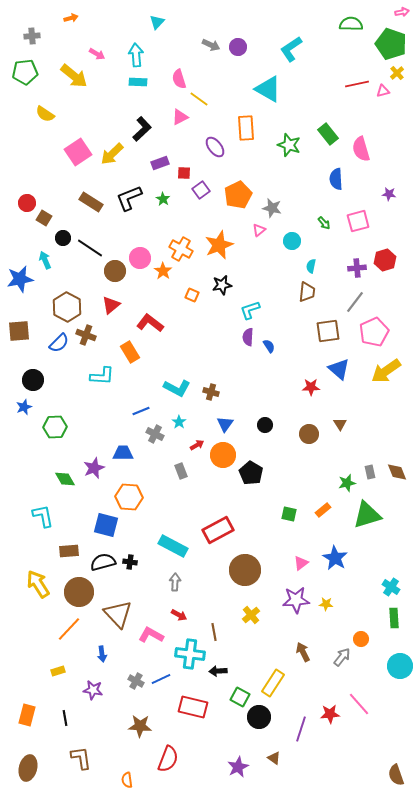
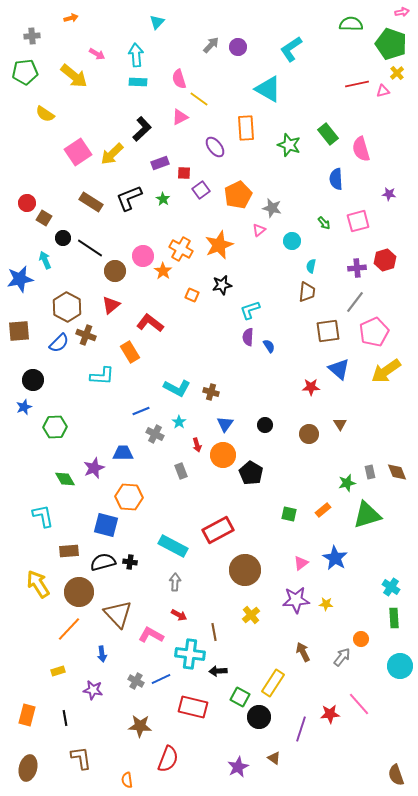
gray arrow at (211, 45): rotated 72 degrees counterclockwise
pink circle at (140, 258): moved 3 px right, 2 px up
red arrow at (197, 445): rotated 104 degrees clockwise
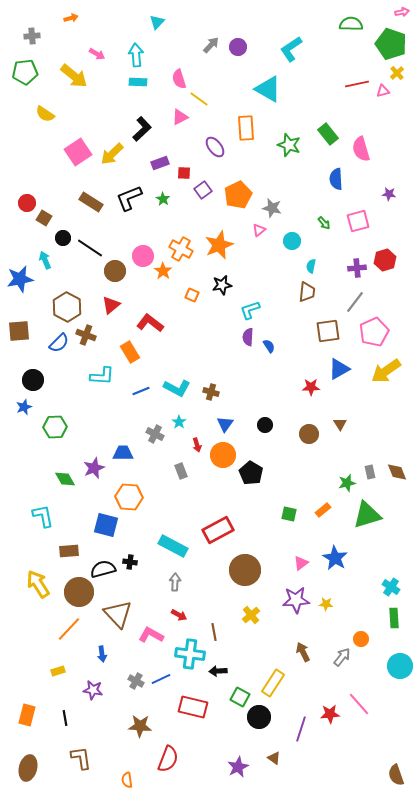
purple square at (201, 190): moved 2 px right
blue triangle at (339, 369): rotated 50 degrees clockwise
blue line at (141, 411): moved 20 px up
black semicircle at (103, 562): moved 7 px down
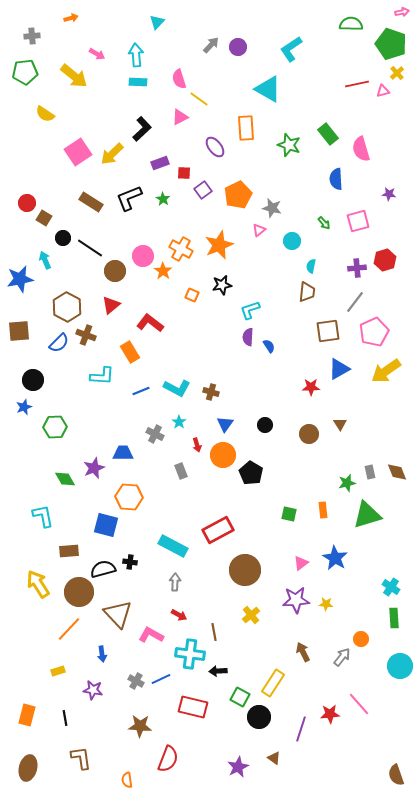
orange rectangle at (323, 510): rotated 56 degrees counterclockwise
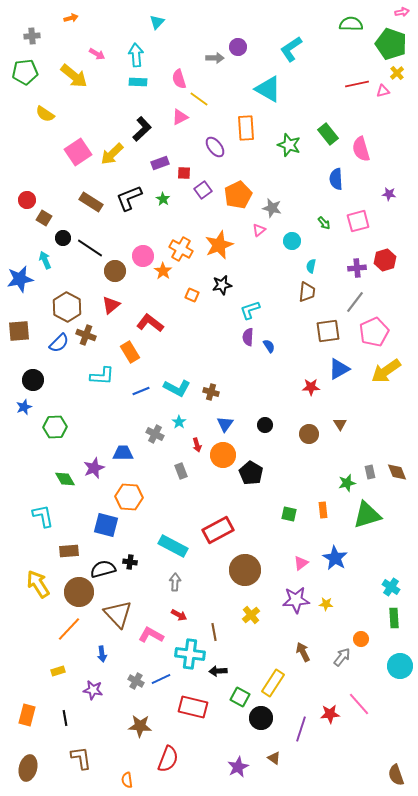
gray arrow at (211, 45): moved 4 px right, 13 px down; rotated 48 degrees clockwise
red circle at (27, 203): moved 3 px up
black circle at (259, 717): moved 2 px right, 1 px down
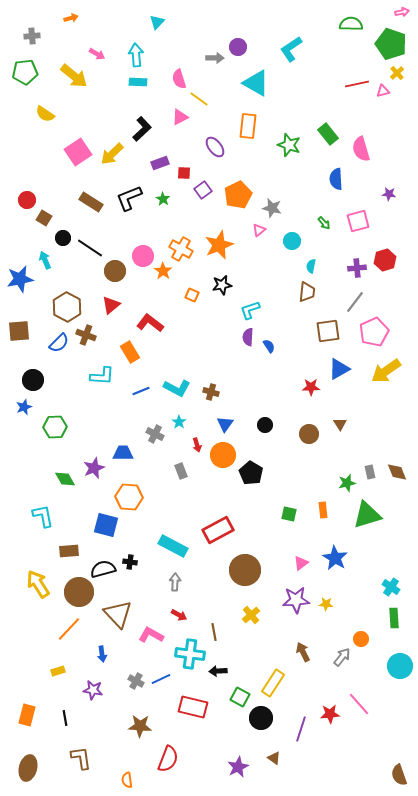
cyan triangle at (268, 89): moved 12 px left, 6 px up
orange rectangle at (246, 128): moved 2 px right, 2 px up; rotated 10 degrees clockwise
brown semicircle at (396, 775): moved 3 px right
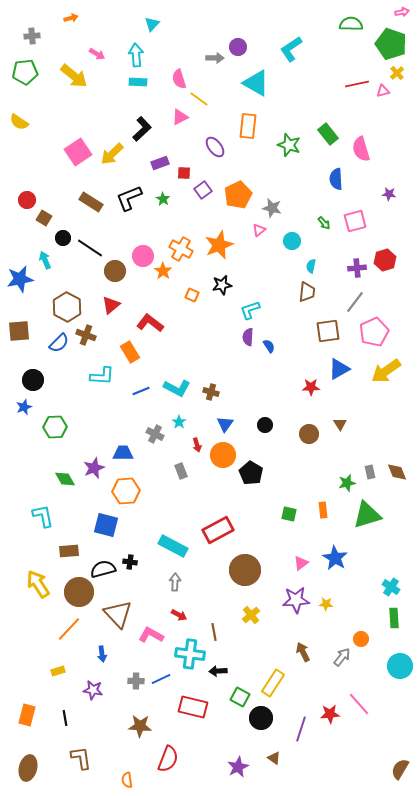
cyan triangle at (157, 22): moved 5 px left, 2 px down
yellow semicircle at (45, 114): moved 26 px left, 8 px down
pink square at (358, 221): moved 3 px left
orange hexagon at (129, 497): moved 3 px left, 6 px up; rotated 8 degrees counterclockwise
gray cross at (136, 681): rotated 28 degrees counterclockwise
brown semicircle at (399, 775): moved 1 px right, 6 px up; rotated 50 degrees clockwise
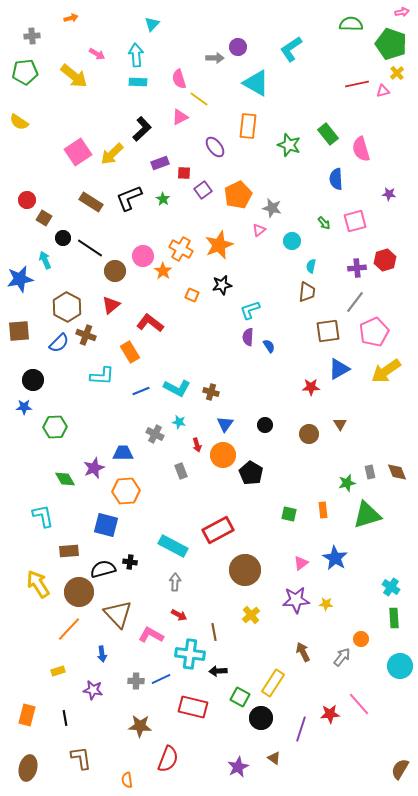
blue star at (24, 407): rotated 21 degrees clockwise
cyan star at (179, 422): rotated 24 degrees counterclockwise
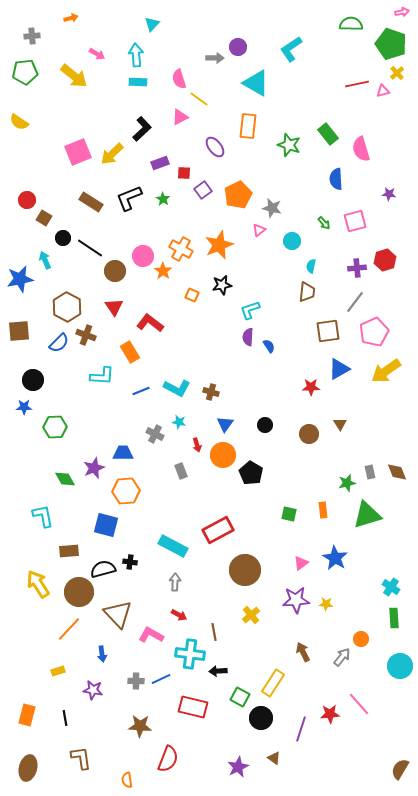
pink square at (78, 152): rotated 12 degrees clockwise
red triangle at (111, 305): moved 3 px right, 2 px down; rotated 24 degrees counterclockwise
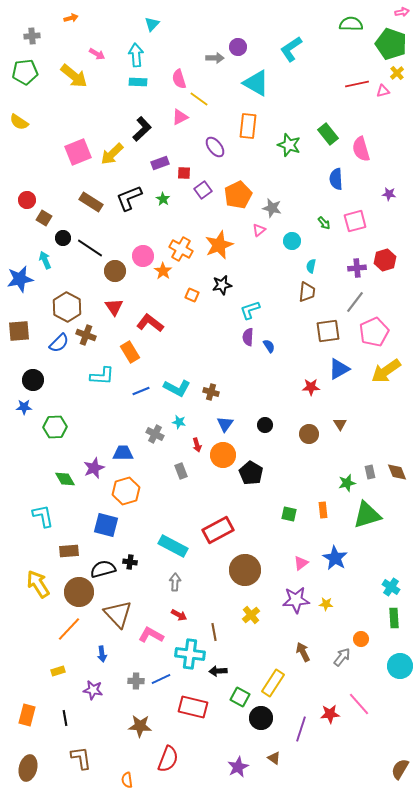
orange hexagon at (126, 491): rotated 12 degrees counterclockwise
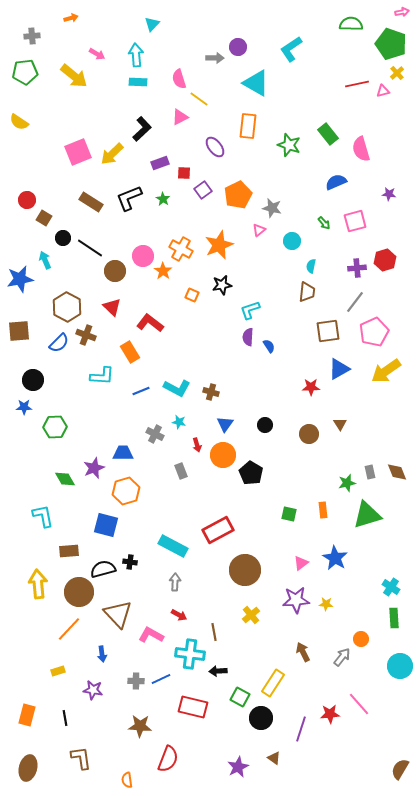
blue semicircle at (336, 179): moved 3 px down; rotated 70 degrees clockwise
red triangle at (114, 307): moved 2 px left; rotated 12 degrees counterclockwise
yellow arrow at (38, 584): rotated 28 degrees clockwise
